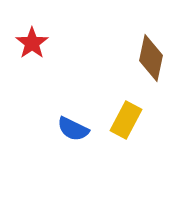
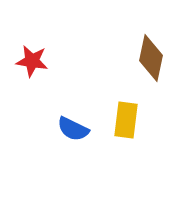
red star: moved 18 px down; rotated 28 degrees counterclockwise
yellow rectangle: rotated 21 degrees counterclockwise
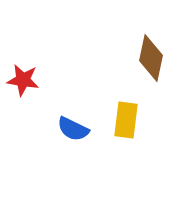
red star: moved 9 px left, 19 px down
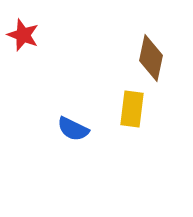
red star: moved 45 px up; rotated 12 degrees clockwise
yellow rectangle: moved 6 px right, 11 px up
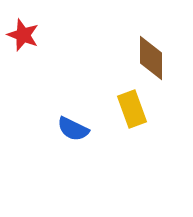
brown diamond: rotated 12 degrees counterclockwise
yellow rectangle: rotated 27 degrees counterclockwise
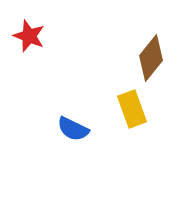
red star: moved 6 px right, 1 px down
brown diamond: rotated 39 degrees clockwise
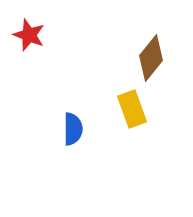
red star: moved 1 px up
blue semicircle: rotated 116 degrees counterclockwise
